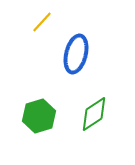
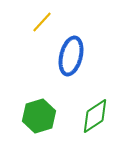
blue ellipse: moved 5 px left, 2 px down
green diamond: moved 1 px right, 2 px down
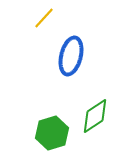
yellow line: moved 2 px right, 4 px up
green hexagon: moved 13 px right, 17 px down
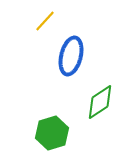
yellow line: moved 1 px right, 3 px down
green diamond: moved 5 px right, 14 px up
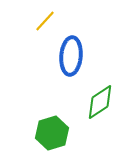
blue ellipse: rotated 9 degrees counterclockwise
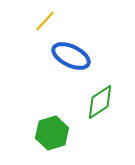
blue ellipse: rotated 69 degrees counterclockwise
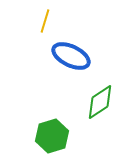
yellow line: rotated 25 degrees counterclockwise
green hexagon: moved 3 px down
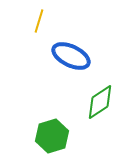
yellow line: moved 6 px left
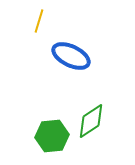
green diamond: moved 9 px left, 19 px down
green hexagon: rotated 12 degrees clockwise
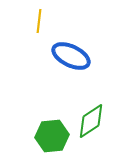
yellow line: rotated 10 degrees counterclockwise
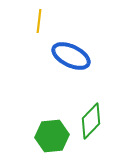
green diamond: rotated 12 degrees counterclockwise
